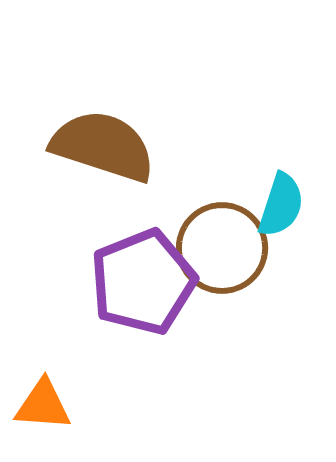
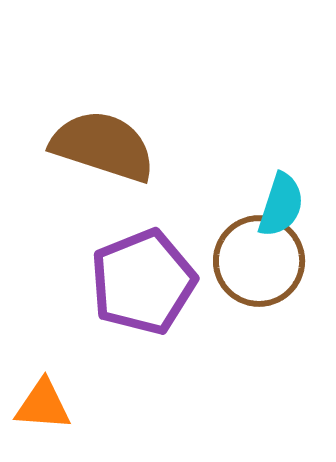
brown circle: moved 37 px right, 13 px down
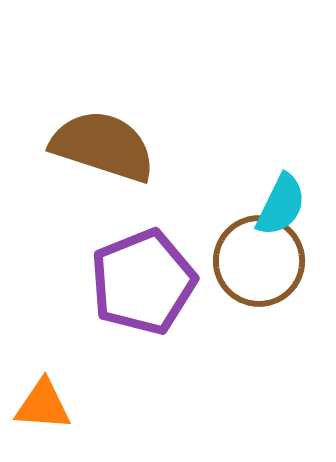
cyan semicircle: rotated 8 degrees clockwise
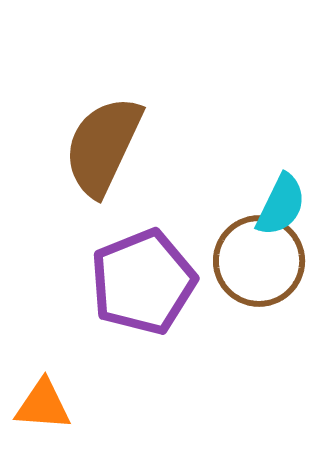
brown semicircle: rotated 83 degrees counterclockwise
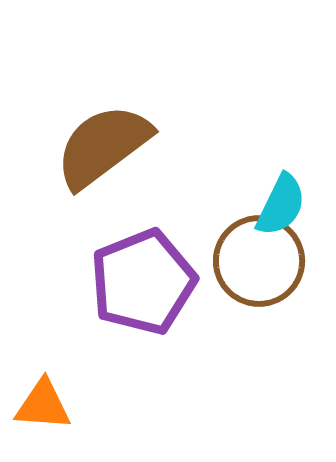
brown semicircle: rotated 28 degrees clockwise
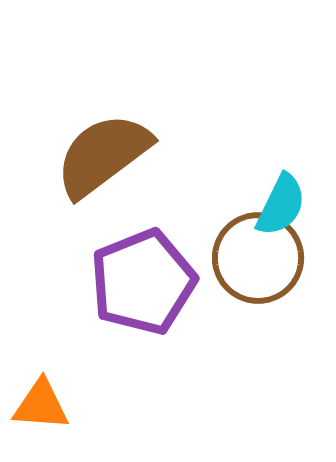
brown semicircle: moved 9 px down
brown circle: moved 1 px left, 3 px up
orange triangle: moved 2 px left
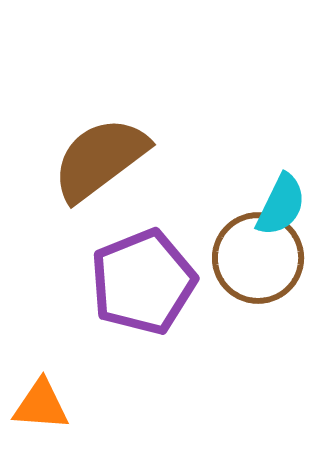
brown semicircle: moved 3 px left, 4 px down
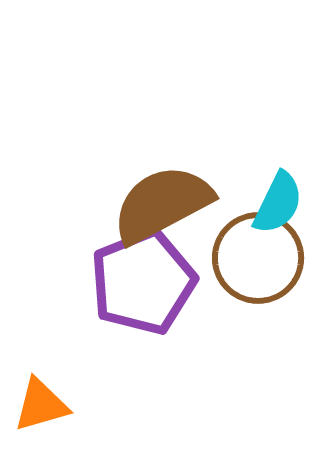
brown semicircle: moved 62 px right, 45 px down; rotated 9 degrees clockwise
cyan semicircle: moved 3 px left, 2 px up
orange triangle: rotated 20 degrees counterclockwise
